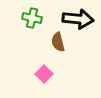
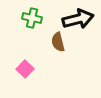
black arrow: rotated 20 degrees counterclockwise
pink square: moved 19 px left, 5 px up
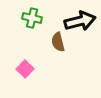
black arrow: moved 2 px right, 2 px down
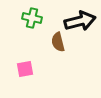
pink square: rotated 36 degrees clockwise
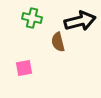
pink square: moved 1 px left, 1 px up
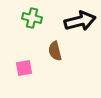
brown semicircle: moved 3 px left, 9 px down
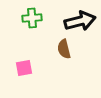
green cross: rotated 18 degrees counterclockwise
brown semicircle: moved 9 px right, 2 px up
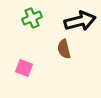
green cross: rotated 18 degrees counterclockwise
pink square: rotated 30 degrees clockwise
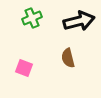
black arrow: moved 1 px left
brown semicircle: moved 4 px right, 9 px down
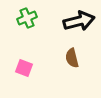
green cross: moved 5 px left
brown semicircle: moved 4 px right
